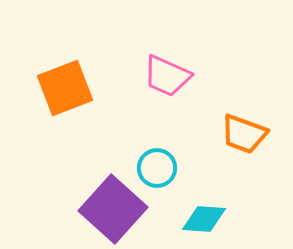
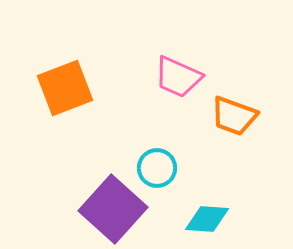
pink trapezoid: moved 11 px right, 1 px down
orange trapezoid: moved 10 px left, 18 px up
cyan diamond: moved 3 px right
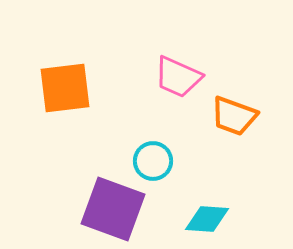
orange square: rotated 14 degrees clockwise
cyan circle: moved 4 px left, 7 px up
purple square: rotated 22 degrees counterclockwise
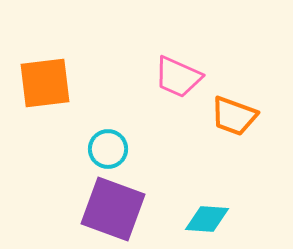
orange square: moved 20 px left, 5 px up
cyan circle: moved 45 px left, 12 px up
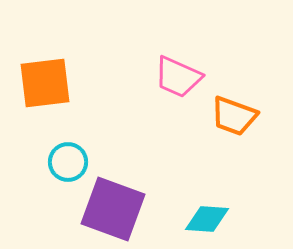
cyan circle: moved 40 px left, 13 px down
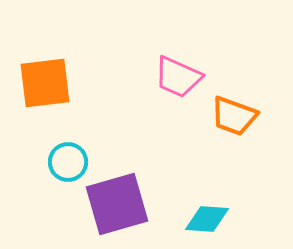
purple square: moved 4 px right, 5 px up; rotated 36 degrees counterclockwise
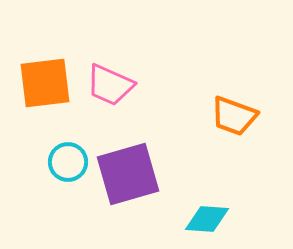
pink trapezoid: moved 68 px left, 8 px down
purple square: moved 11 px right, 30 px up
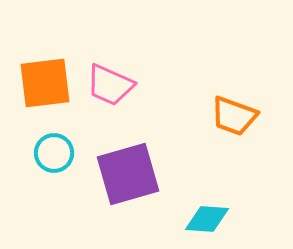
cyan circle: moved 14 px left, 9 px up
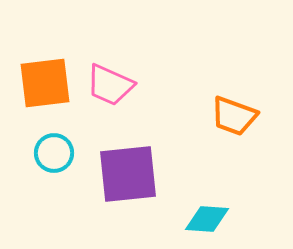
purple square: rotated 10 degrees clockwise
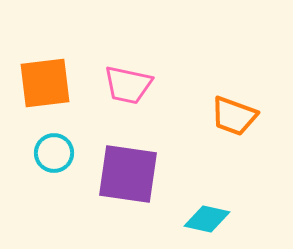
pink trapezoid: moved 18 px right; rotated 12 degrees counterclockwise
purple square: rotated 14 degrees clockwise
cyan diamond: rotated 9 degrees clockwise
